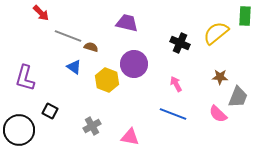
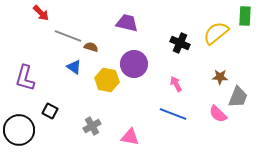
yellow hexagon: rotated 10 degrees counterclockwise
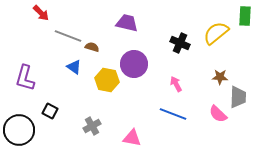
brown semicircle: moved 1 px right
gray trapezoid: rotated 20 degrees counterclockwise
pink triangle: moved 2 px right, 1 px down
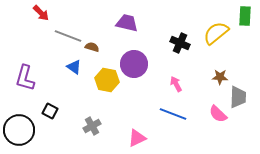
pink triangle: moved 5 px right; rotated 36 degrees counterclockwise
